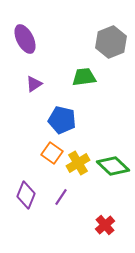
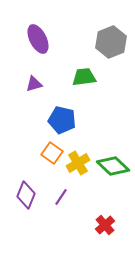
purple ellipse: moved 13 px right
purple triangle: rotated 18 degrees clockwise
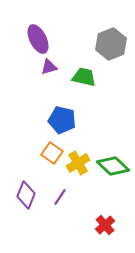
gray hexagon: moved 2 px down
green trapezoid: rotated 20 degrees clockwise
purple triangle: moved 15 px right, 17 px up
purple line: moved 1 px left
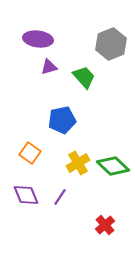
purple ellipse: rotated 56 degrees counterclockwise
green trapezoid: rotated 35 degrees clockwise
blue pentagon: rotated 24 degrees counterclockwise
orange square: moved 22 px left
purple diamond: rotated 44 degrees counterclockwise
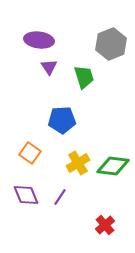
purple ellipse: moved 1 px right, 1 px down
purple triangle: rotated 48 degrees counterclockwise
green trapezoid: rotated 25 degrees clockwise
blue pentagon: rotated 8 degrees clockwise
green diamond: rotated 36 degrees counterclockwise
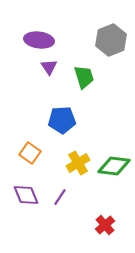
gray hexagon: moved 4 px up
green diamond: moved 1 px right
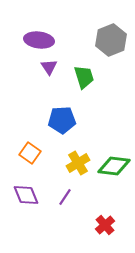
purple line: moved 5 px right
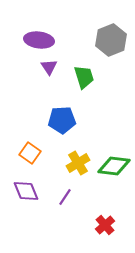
purple diamond: moved 4 px up
